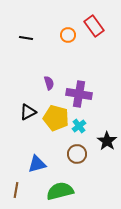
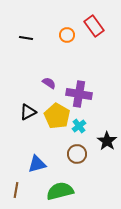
orange circle: moved 1 px left
purple semicircle: rotated 40 degrees counterclockwise
yellow pentagon: moved 1 px right, 2 px up; rotated 15 degrees clockwise
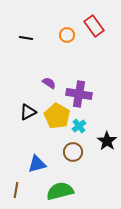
brown circle: moved 4 px left, 2 px up
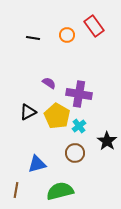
black line: moved 7 px right
brown circle: moved 2 px right, 1 px down
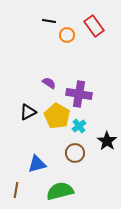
black line: moved 16 px right, 17 px up
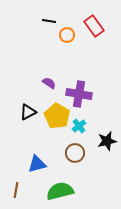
black star: rotated 24 degrees clockwise
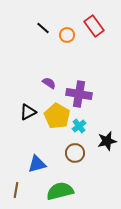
black line: moved 6 px left, 7 px down; rotated 32 degrees clockwise
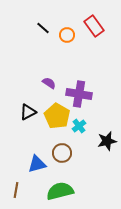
brown circle: moved 13 px left
